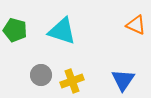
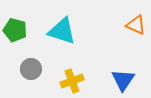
gray circle: moved 10 px left, 6 px up
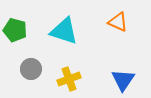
orange triangle: moved 18 px left, 3 px up
cyan triangle: moved 2 px right
yellow cross: moved 3 px left, 2 px up
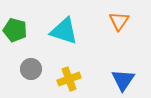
orange triangle: moved 1 px right, 1 px up; rotated 40 degrees clockwise
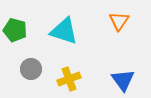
blue triangle: rotated 10 degrees counterclockwise
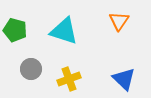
blue triangle: moved 1 px right, 1 px up; rotated 10 degrees counterclockwise
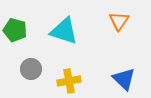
yellow cross: moved 2 px down; rotated 10 degrees clockwise
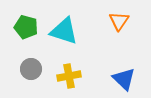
green pentagon: moved 11 px right, 3 px up
yellow cross: moved 5 px up
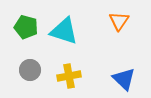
gray circle: moved 1 px left, 1 px down
